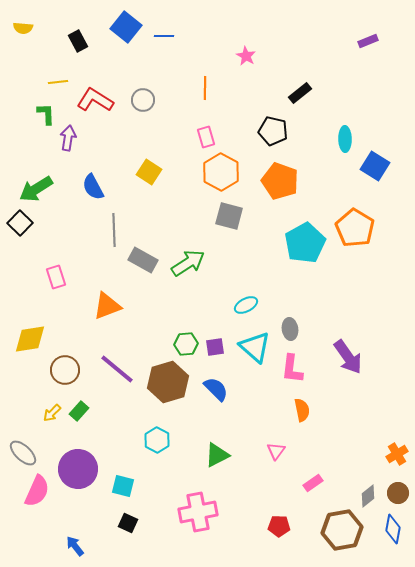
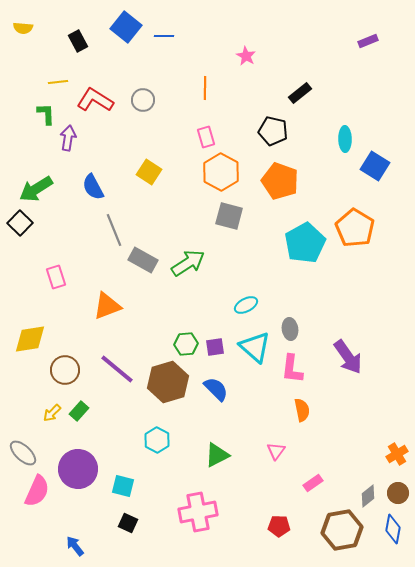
gray line at (114, 230): rotated 20 degrees counterclockwise
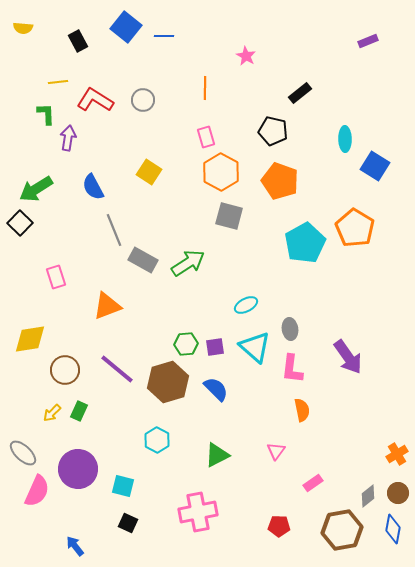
green rectangle at (79, 411): rotated 18 degrees counterclockwise
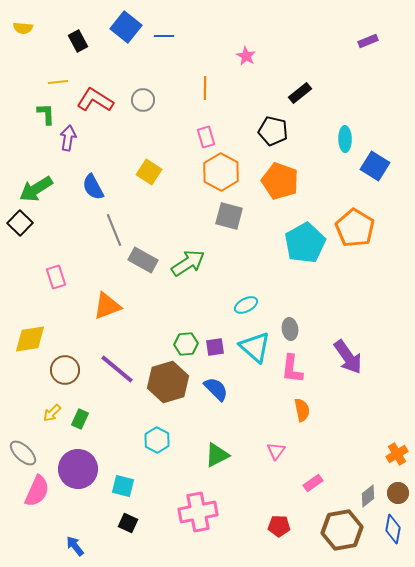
green rectangle at (79, 411): moved 1 px right, 8 px down
